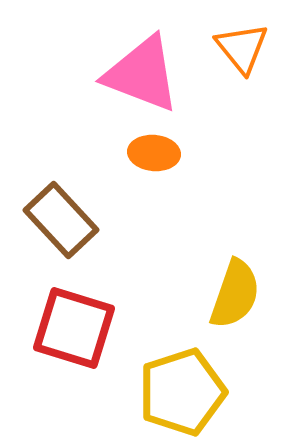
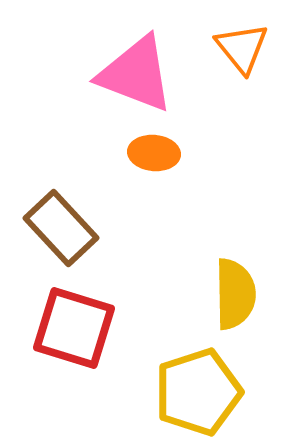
pink triangle: moved 6 px left
brown rectangle: moved 8 px down
yellow semicircle: rotated 20 degrees counterclockwise
yellow pentagon: moved 16 px right
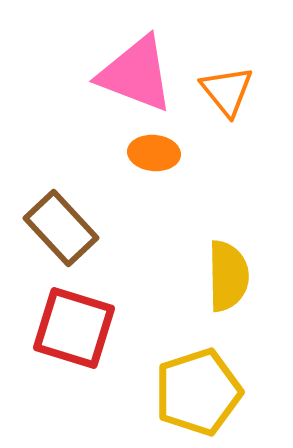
orange triangle: moved 15 px left, 43 px down
yellow semicircle: moved 7 px left, 18 px up
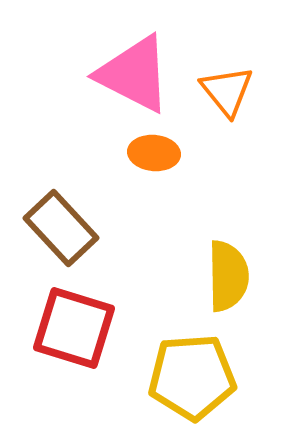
pink triangle: moved 2 px left; rotated 6 degrees clockwise
yellow pentagon: moved 6 px left, 15 px up; rotated 14 degrees clockwise
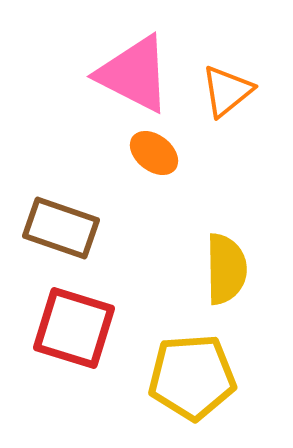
orange triangle: rotated 30 degrees clockwise
orange ellipse: rotated 33 degrees clockwise
brown rectangle: rotated 28 degrees counterclockwise
yellow semicircle: moved 2 px left, 7 px up
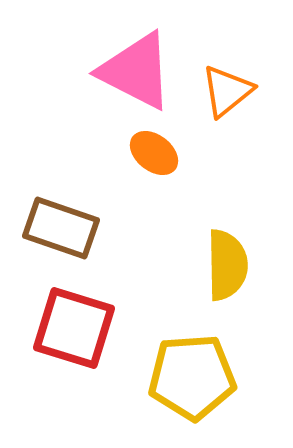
pink triangle: moved 2 px right, 3 px up
yellow semicircle: moved 1 px right, 4 px up
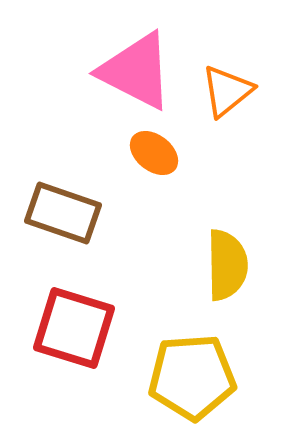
brown rectangle: moved 2 px right, 15 px up
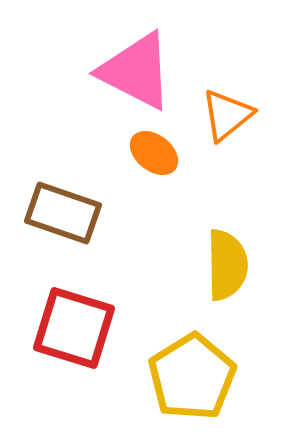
orange triangle: moved 24 px down
yellow pentagon: rotated 28 degrees counterclockwise
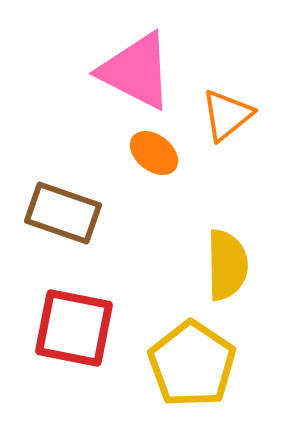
red square: rotated 6 degrees counterclockwise
yellow pentagon: moved 13 px up; rotated 6 degrees counterclockwise
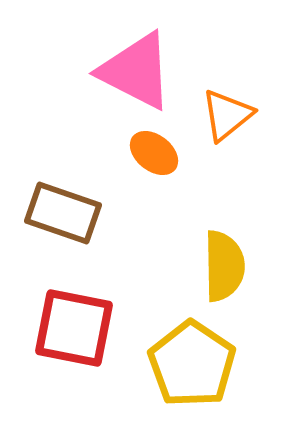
yellow semicircle: moved 3 px left, 1 px down
